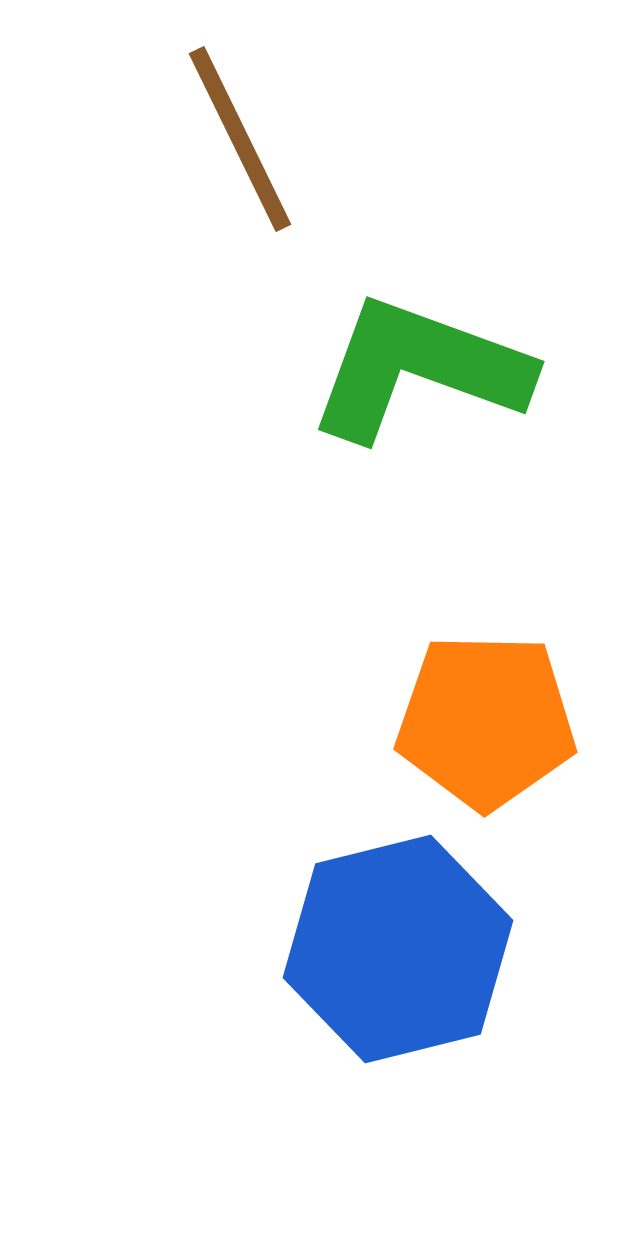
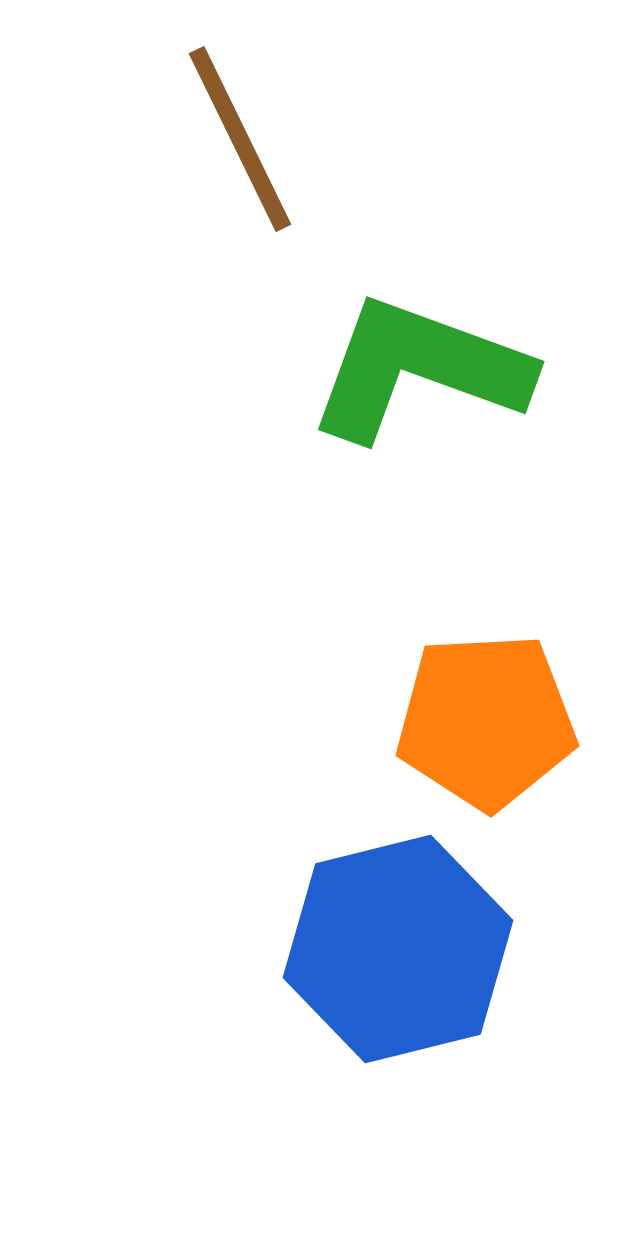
orange pentagon: rotated 4 degrees counterclockwise
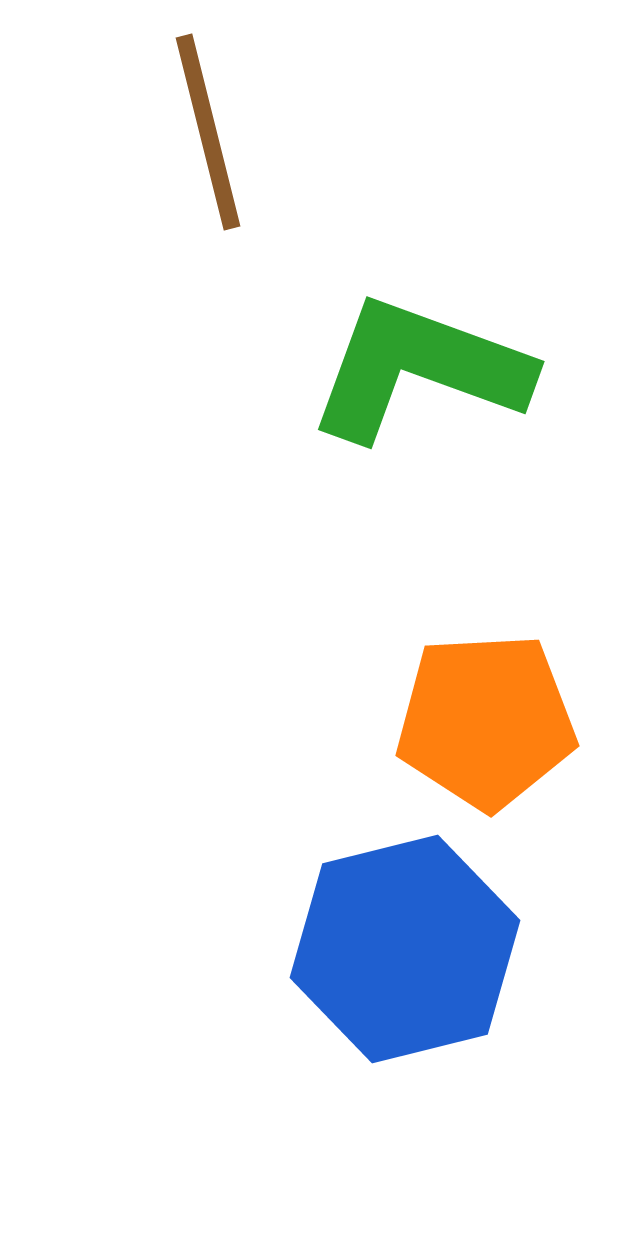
brown line: moved 32 px left, 7 px up; rotated 12 degrees clockwise
blue hexagon: moved 7 px right
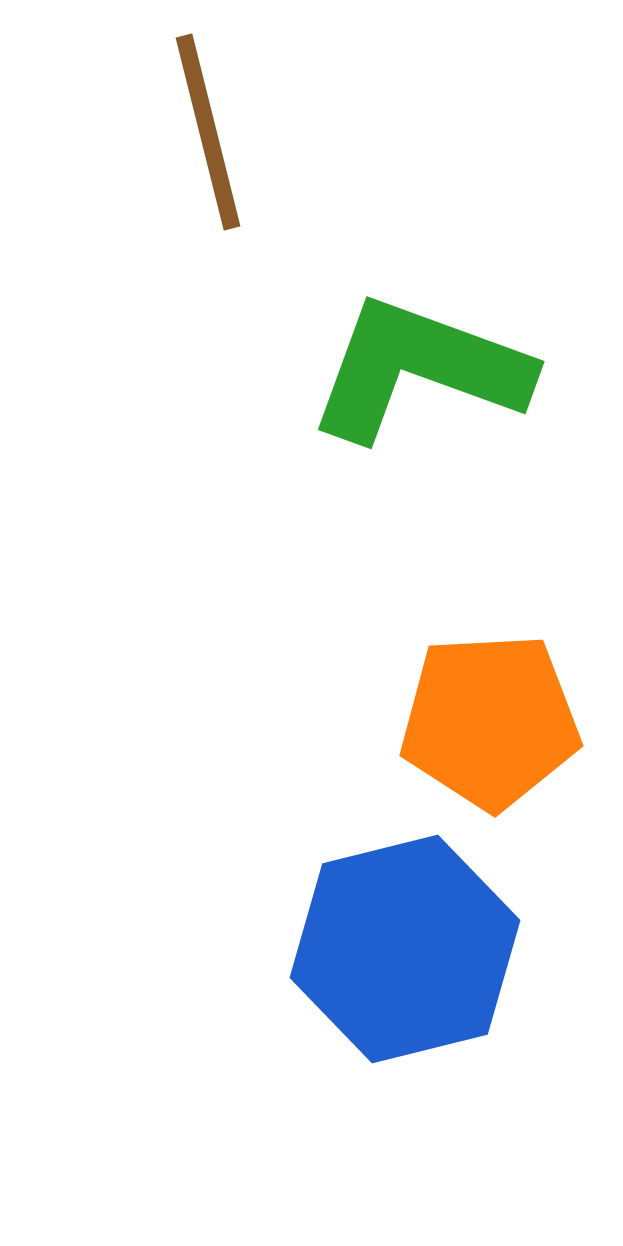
orange pentagon: moved 4 px right
